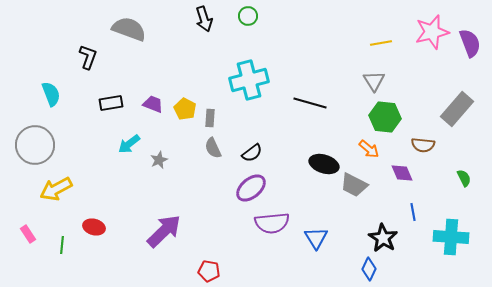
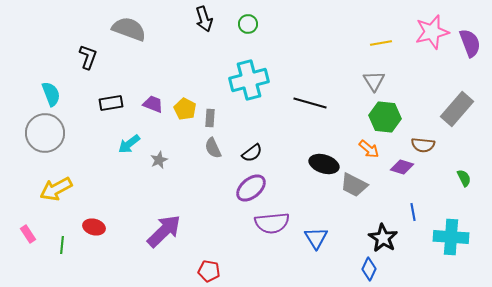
green circle at (248, 16): moved 8 px down
gray circle at (35, 145): moved 10 px right, 12 px up
purple diamond at (402, 173): moved 6 px up; rotated 50 degrees counterclockwise
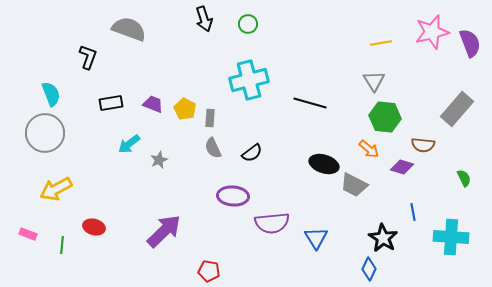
purple ellipse at (251, 188): moved 18 px left, 8 px down; rotated 44 degrees clockwise
pink rectangle at (28, 234): rotated 36 degrees counterclockwise
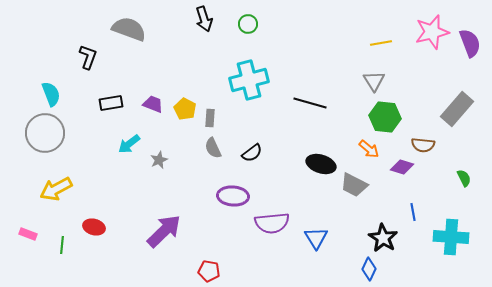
black ellipse at (324, 164): moved 3 px left
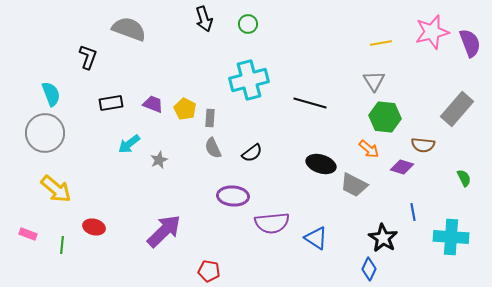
yellow arrow at (56, 189): rotated 112 degrees counterclockwise
blue triangle at (316, 238): rotated 25 degrees counterclockwise
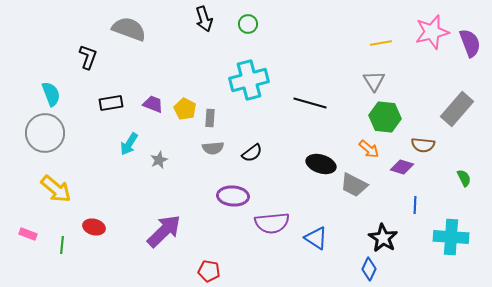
cyan arrow at (129, 144): rotated 20 degrees counterclockwise
gray semicircle at (213, 148): rotated 70 degrees counterclockwise
blue line at (413, 212): moved 2 px right, 7 px up; rotated 12 degrees clockwise
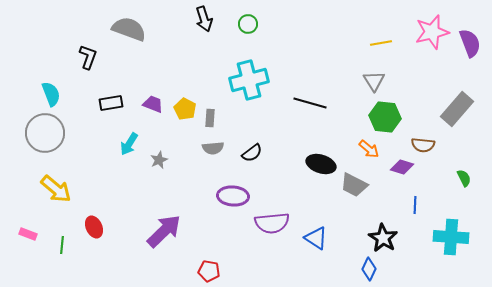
red ellipse at (94, 227): rotated 50 degrees clockwise
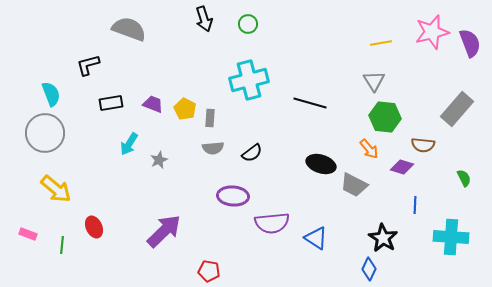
black L-shape at (88, 57): moved 8 px down; rotated 125 degrees counterclockwise
orange arrow at (369, 149): rotated 10 degrees clockwise
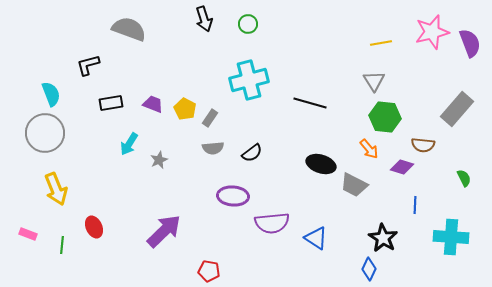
gray rectangle at (210, 118): rotated 30 degrees clockwise
yellow arrow at (56, 189): rotated 28 degrees clockwise
